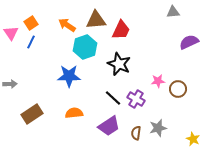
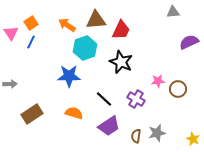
cyan hexagon: moved 1 px down
black star: moved 2 px right, 2 px up
black line: moved 9 px left, 1 px down
orange semicircle: rotated 24 degrees clockwise
gray star: moved 1 px left, 5 px down
brown semicircle: moved 3 px down
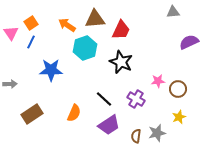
brown triangle: moved 1 px left, 1 px up
blue star: moved 18 px left, 6 px up
orange semicircle: rotated 96 degrees clockwise
purple trapezoid: moved 1 px up
yellow star: moved 14 px left, 22 px up; rotated 24 degrees clockwise
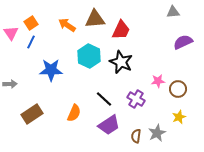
purple semicircle: moved 6 px left
cyan hexagon: moved 4 px right, 8 px down; rotated 15 degrees counterclockwise
gray star: rotated 12 degrees counterclockwise
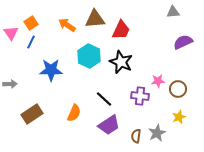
purple cross: moved 4 px right, 3 px up; rotated 24 degrees counterclockwise
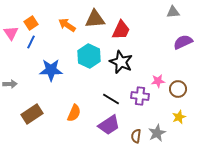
black line: moved 7 px right; rotated 12 degrees counterclockwise
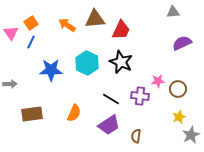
purple semicircle: moved 1 px left, 1 px down
cyan hexagon: moved 2 px left, 7 px down
brown rectangle: rotated 25 degrees clockwise
gray star: moved 34 px right, 2 px down
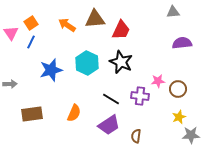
purple semicircle: rotated 18 degrees clockwise
blue star: rotated 15 degrees counterclockwise
gray star: rotated 24 degrees clockwise
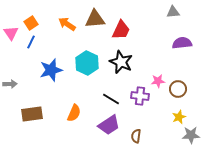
orange arrow: moved 1 px up
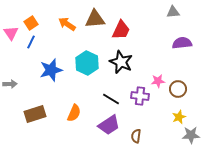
brown rectangle: moved 3 px right; rotated 10 degrees counterclockwise
